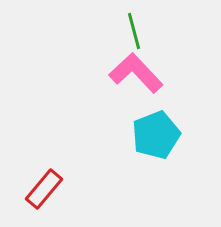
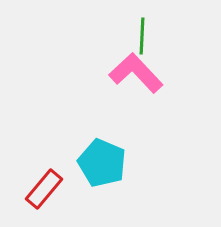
green line: moved 8 px right, 5 px down; rotated 18 degrees clockwise
cyan pentagon: moved 54 px left, 28 px down; rotated 27 degrees counterclockwise
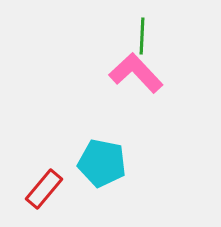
cyan pentagon: rotated 12 degrees counterclockwise
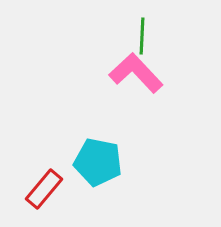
cyan pentagon: moved 4 px left, 1 px up
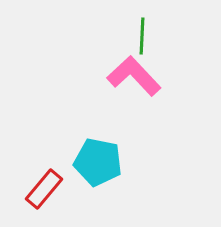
pink L-shape: moved 2 px left, 3 px down
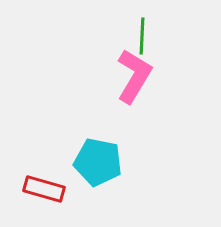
pink L-shape: rotated 74 degrees clockwise
red rectangle: rotated 66 degrees clockwise
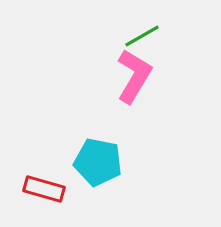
green line: rotated 57 degrees clockwise
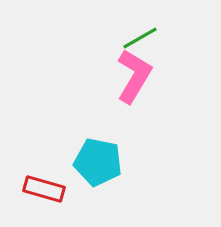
green line: moved 2 px left, 2 px down
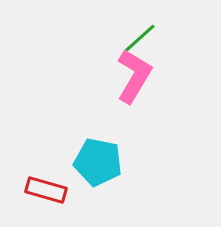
green line: rotated 12 degrees counterclockwise
red rectangle: moved 2 px right, 1 px down
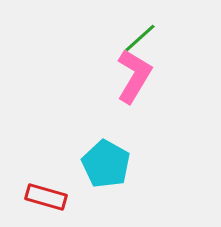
cyan pentagon: moved 8 px right, 2 px down; rotated 18 degrees clockwise
red rectangle: moved 7 px down
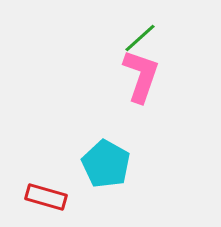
pink L-shape: moved 7 px right; rotated 12 degrees counterclockwise
